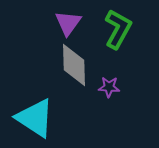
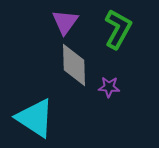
purple triangle: moved 3 px left, 1 px up
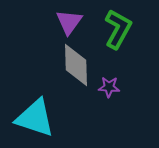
purple triangle: moved 4 px right
gray diamond: moved 2 px right
cyan triangle: rotated 15 degrees counterclockwise
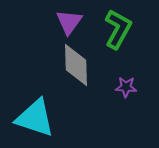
purple star: moved 17 px right
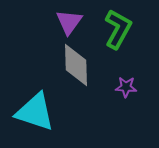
cyan triangle: moved 6 px up
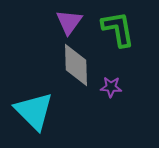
green L-shape: rotated 39 degrees counterclockwise
purple star: moved 15 px left
cyan triangle: moved 1 px left, 1 px up; rotated 27 degrees clockwise
